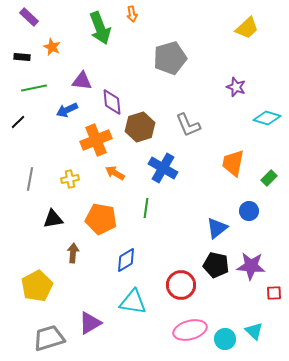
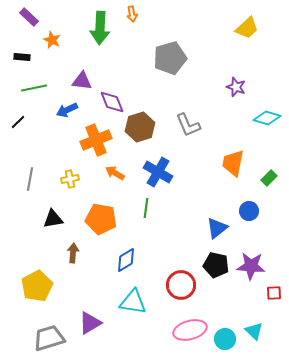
green arrow at (100, 28): rotated 24 degrees clockwise
orange star at (52, 47): moved 7 px up
purple diamond at (112, 102): rotated 16 degrees counterclockwise
blue cross at (163, 168): moved 5 px left, 4 px down
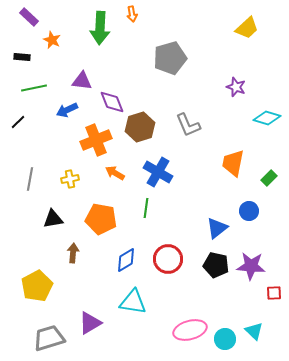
red circle at (181, 285): moved 13 px left, 26 px up
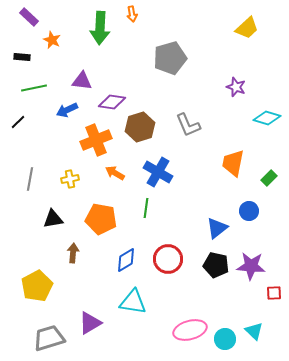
purple diamond at (112, 102): rotated 60 degrees counterclockwise
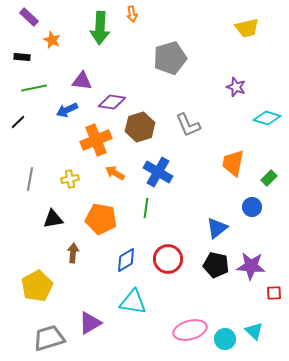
yellow trapezoid at (247, 28): rotated 30 degrees clockwise
blue circle at (249, 211): moved 3 px right, 4 px up
